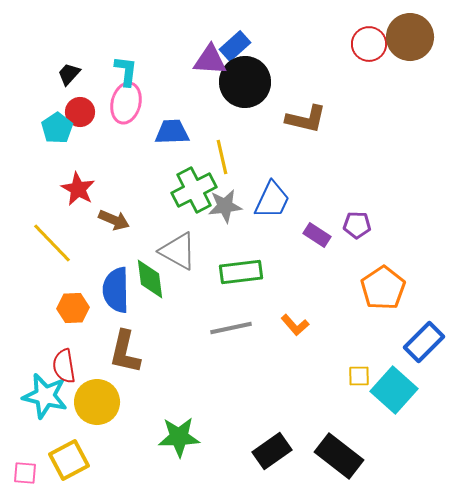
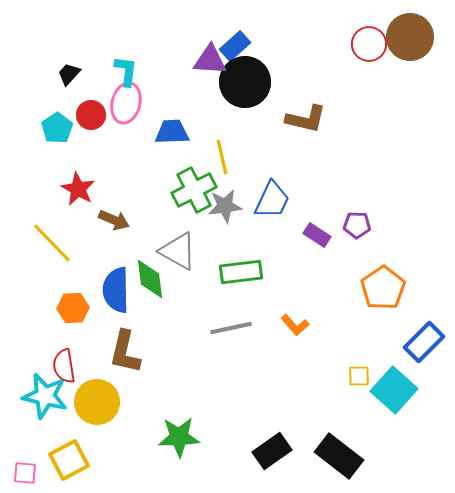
red circle at (80, 112): moved 11 px right, 3 px down
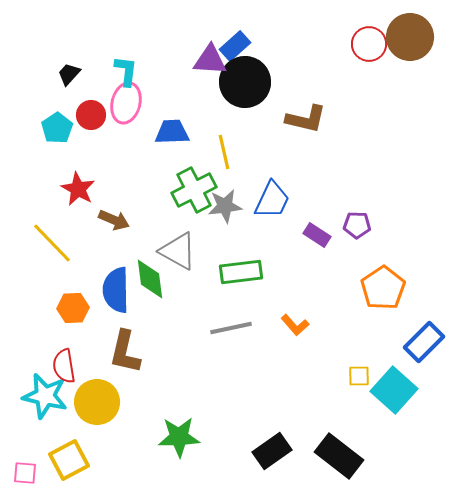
yellow line at (222, 157): moved 2 px right, 5 px up
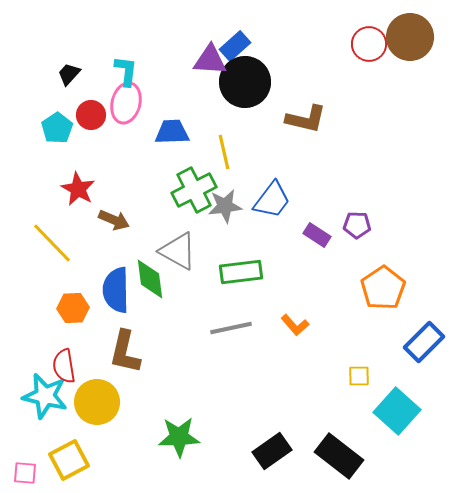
blue trapezoid at (272, 200): rotated 12 degrees clockwise
cyan square at (394, 390): moved 3 px right, 21 px down
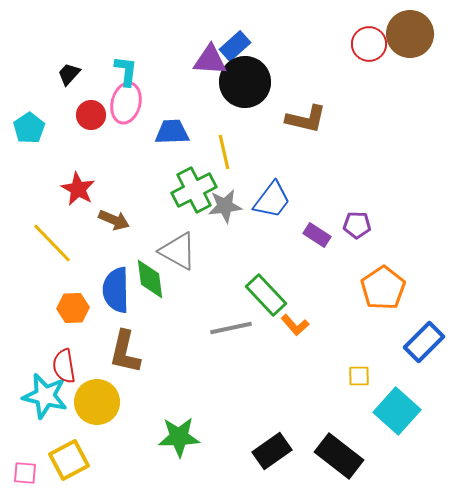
brown circle at (410, 37): moved 3 px up
cyan pentagon at (57, 128): moved 28 px left
green rectangle at (241, 272): moved 25 px right, 23 px down; rotated 54 degrees clockwise
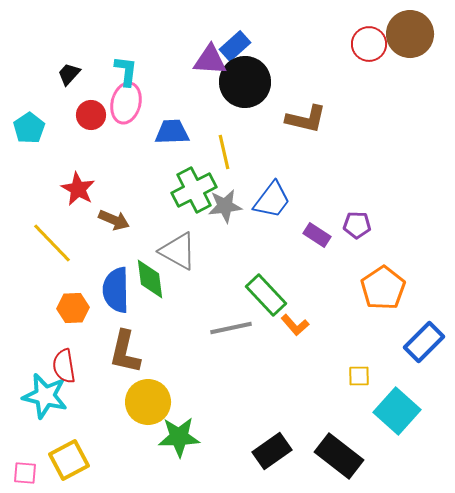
yellow circle at (97, 402): moved 51 px right
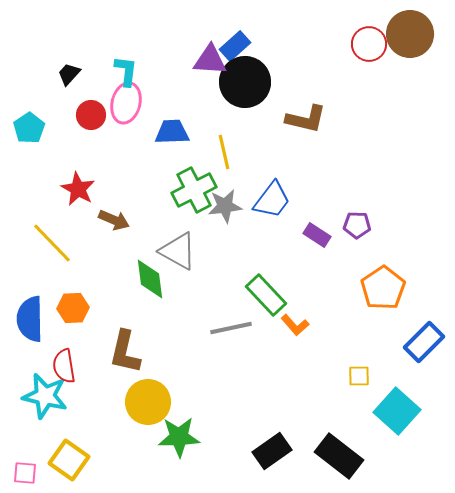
blue semicircle at (116, 290): moved 86 px left, 29 px down
yellow square at (69, 460): rotated 27 degrees counterclockwise
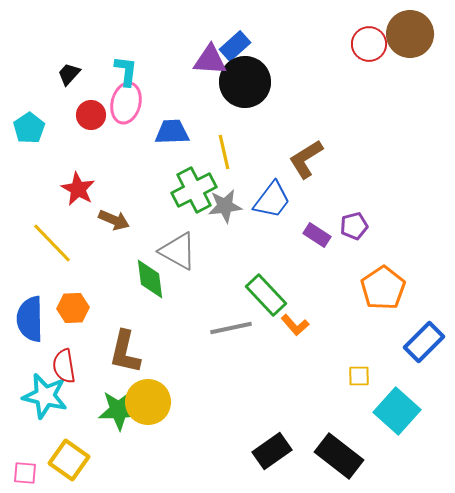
brown L-shape at (306, 119): moved 40 px down; rotated 135 degrees clockwise
purple pentagon at (357, 225): moved 3 px left, 1 px down; rotated 16 degrees counterclockwise
green star at (179, 437): moved 60 px left, 27 px up
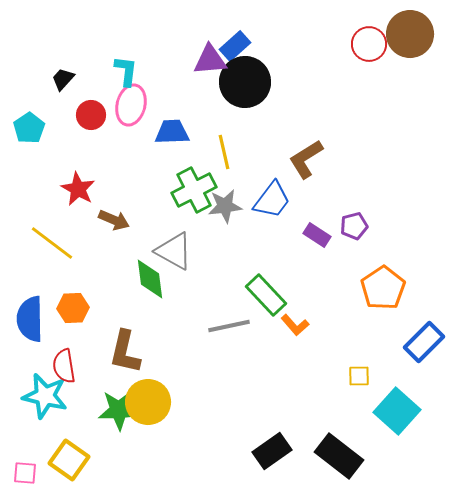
purple triangle at (210, 60): rotated 9 degrees counterclockwise
black trapezoid at (69, 74): moved 6 px left, 5 px down
pink ellipse at (126, 103): moved 5 px right, 2 px down
yellow line at (52, 243): rotated 9 degrees counterclockwise
gray triangle at (178, 251): moved 4 px left
gray line at (231, 328): moved 2 px left, 2 px up
